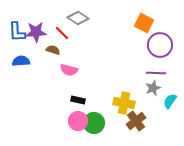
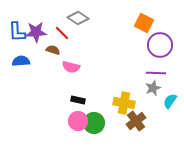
pink semicircle: moved 2 px right, 3 px up
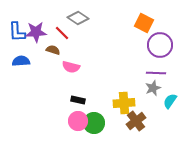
yellow cross: rotated 15 degrees counterclockwise
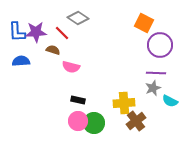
cyan semicircle: rotated 98 degrees counterclockwise
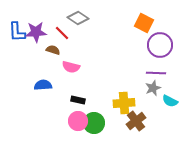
blue semicircle: moved 22 px right, 24 px down
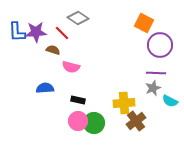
blue semicircle: moved 2 px right, 3 px down
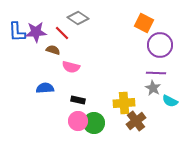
gray star: rotated 21 degrees counterclockwise
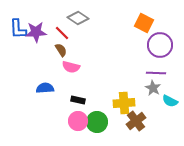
blue L-shape: moved 1 px right, 3 px up
brown semicircle: moved 8 px right; rotated 40 degrees clockwise
green circle: moved 3 px right, 1 px up
